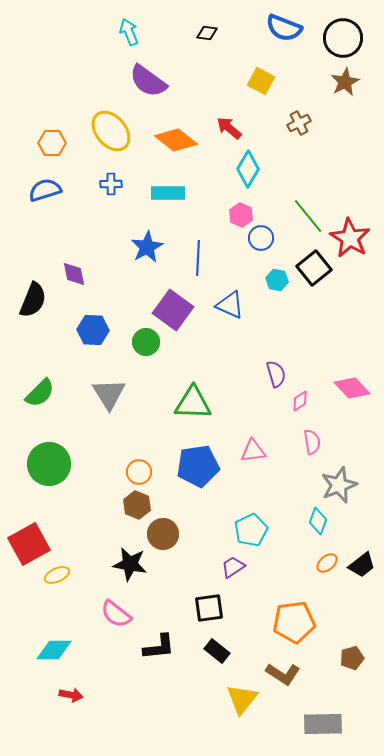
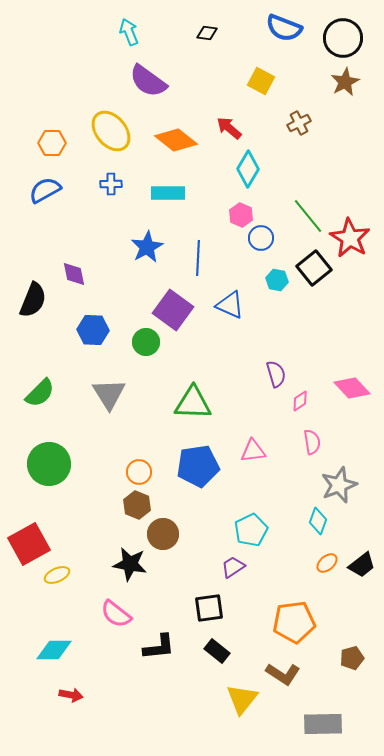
blue semicircle at (45, 190): rotated 12 degrees counterclockwise
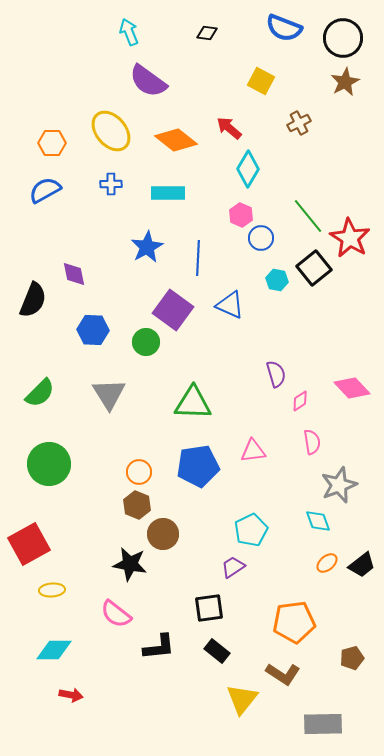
cyan diamond at (318, 521): rotated 40 degrees counterclockwise
yellow ellipse at (57, 575): moved 5 px left, 15 px down; rotated 20 degrees clockwise
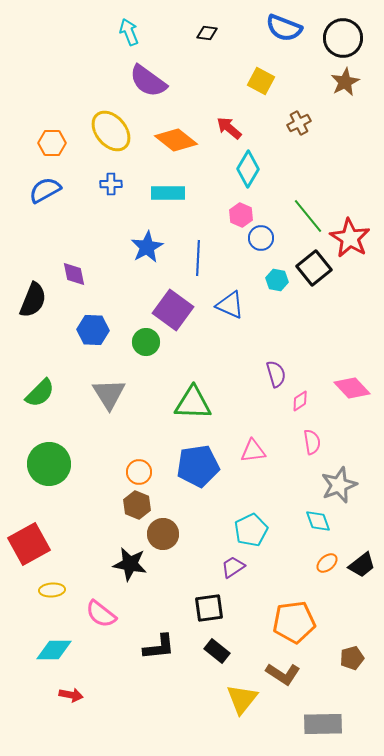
pink semicircle at (116, 614): moved 15 px left
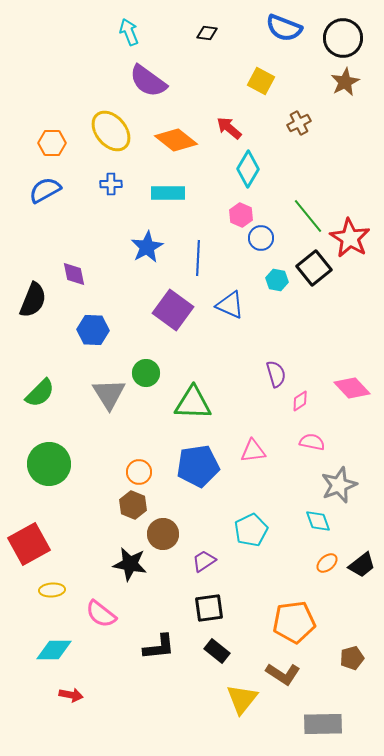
green circle at (146, 342): moved 31 px down
pink semicircle at (312, 442): rotated 70 degrees counterclockwise
brown hexagon at (137, 505): moved 4 px left
purple trapezoid at (233, 567): moved 29 px left, 6 px up
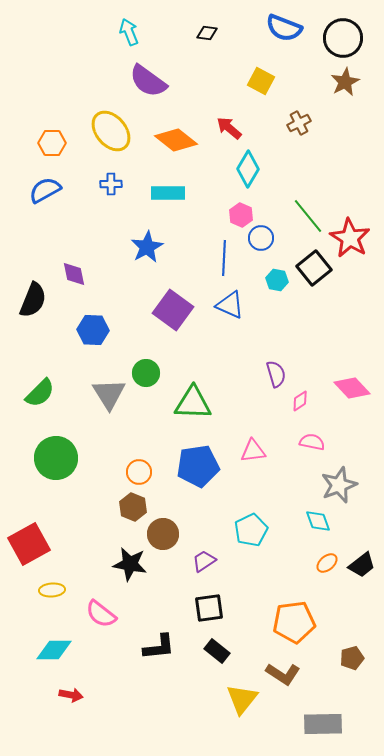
blue line at (198, 258): moved 26 px right
green circle at (49, 464): moved 7 px right, 6 px up
brown hexagon at (133, 505): moved 2 px down
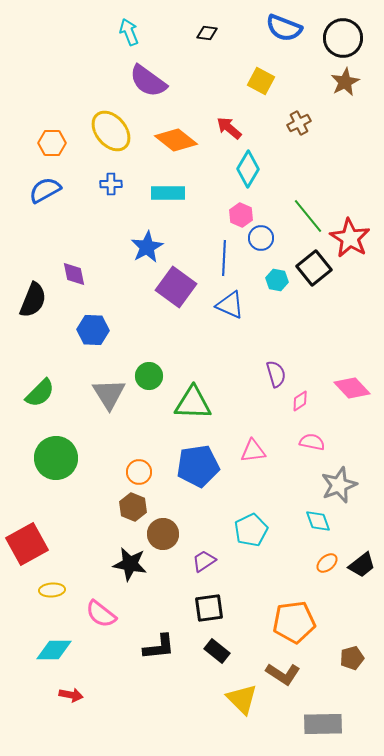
purple square at (173, 310): moved 3 px right, 23 px up
green circle at (146, 373): moved 3 px right, 3 px down
red square at (29, 544): moved 2 px left
yellow triangle at (242, 699): rotated 24 degrees counterclockwise
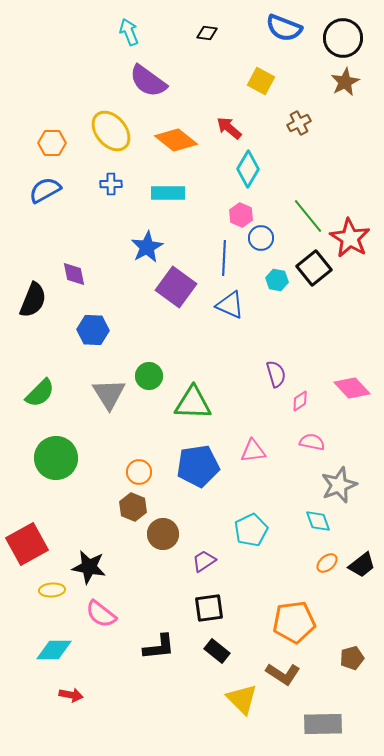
black star at (130, 564): moved 41 px left, 3 px down
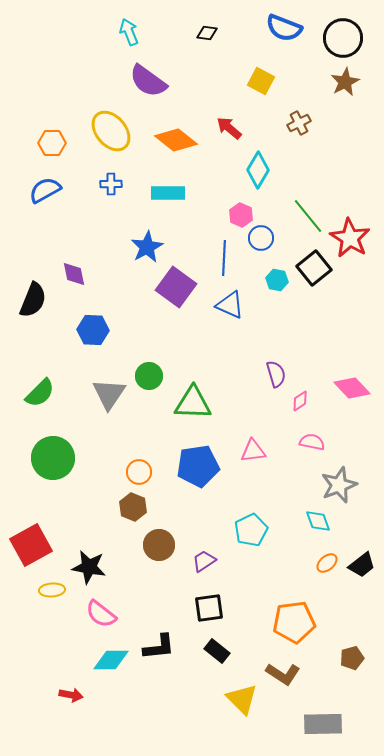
cyan diamond at (248, 169): moved 10 px right, 1 px down
gray triangle at (109, 394): rotated 6 degrees clockwise
green circle at (56, 458): moved 3 px left
brown circle at (163, 534): moved 4 px left, 11 px down
red square at (27, 544): moved 4 px right, 1 px down
cyan diamond at (54, 650): moved 57 px right, 10 px down
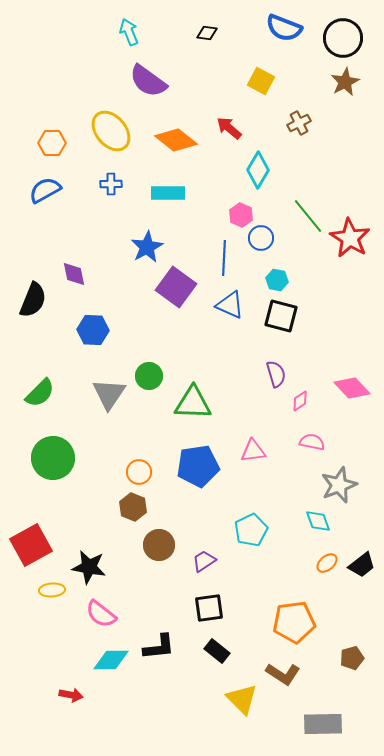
black square at (314, 268): moved 33 px left, 48 px down; rotated 36 degrees counterclockwise
